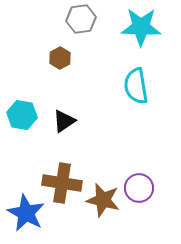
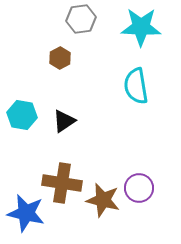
blue star: rotated 15 degrees counterclockwise
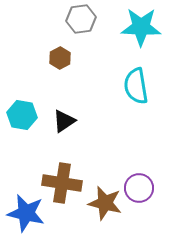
brown star: moved 2 px right, 3 px down
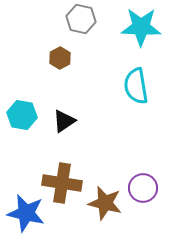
gray hexagon: rotated 20 degrees clockwise
purple circle: moved 4 px right
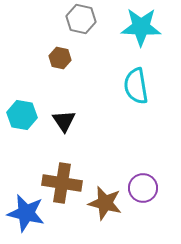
brown hexagon: rotated 20 degrees counterclockwise
black triangle: rotated 30 degrees counterclockwise
